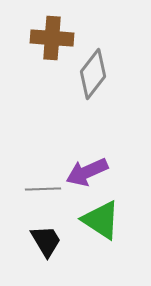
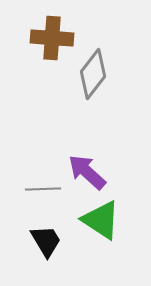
purple arrow: rotated 66 degrees clockwise
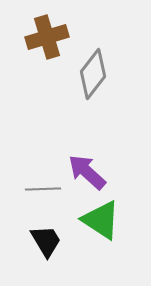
brown cross: moved 5 px left, 1 px up; rotated 21 degrees counterclockwise
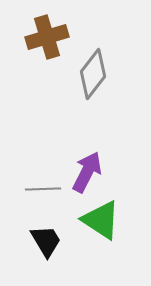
purple arrow: rotated 75 degrees clockwise
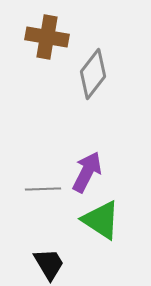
brown cross: rotated 27 degrees clockwise
black trapezoid: moved 3 px right, 23 px down
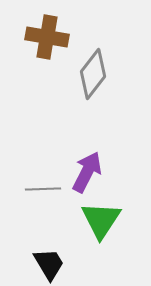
green triangle: rotated 30 degrees clockwise
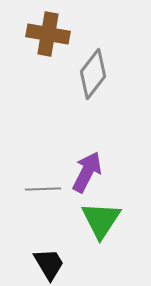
brown cross: moved 1 px right, 3 px up
